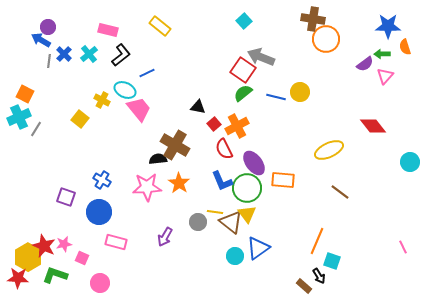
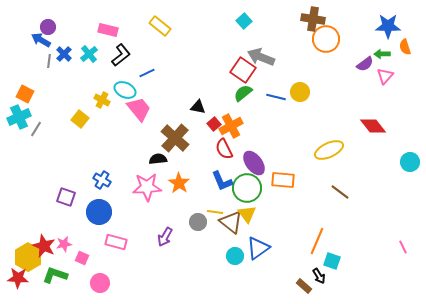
orange cross at (237, 126): moved 6 px left
brown cross at (175, 145): moved 7 px up; rotated 12 degrees clockwise
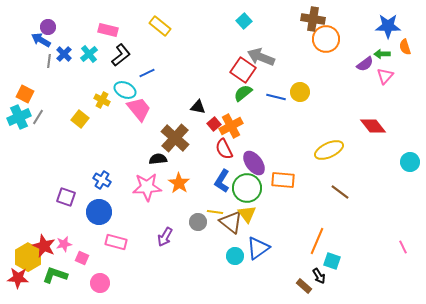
gray line at (36, 129): moved 2 px right, 12 px up
blue L-shape at (222, 181): rotated 55 degrees clockwise
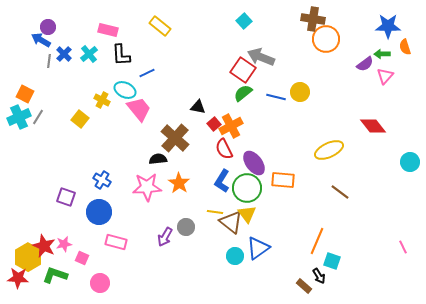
black L-shape at (121, 55): rotated 125 degrees clockwise
gray circle at (198, 222): moved 12 px left, 5 px down
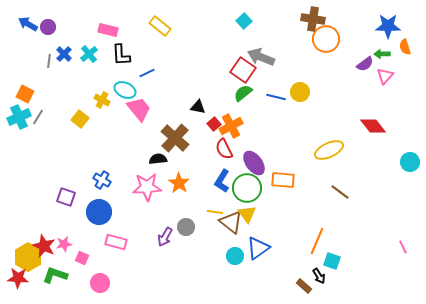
blue arrow at (41, 40): moved 13 px left, 16 px up
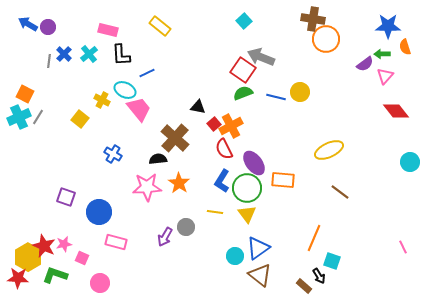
green semicircle at (243, 93): rotated 18 degrees clockwise
red diamond at (373, 126): moved 23 px right, 15 px up
blue cross at (102, 180): moved 11 px right, 26 px up
brown triangle at (231, 222): moved 29 px right, 53 px down
orange line at (317, 241): moved 3 px left, 3 px up
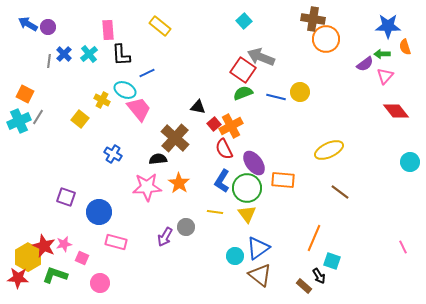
pink rectangle at (108, 30): rotated 72 degrees clockwise
cyan cross at (19, 117): moved 4 px down
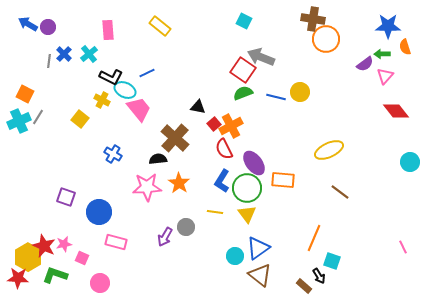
cyan square at (244, 21): rotated 21 degrees counterclockwise
black L-shape at (121, 55): moved 10 px left, 22 px down; rotated 60 degrees counterclockwise
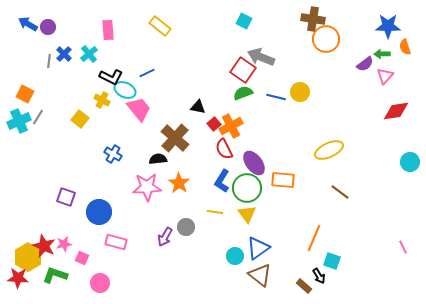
red diamond at (396, 111): rotated 60 degrees counterclockwise
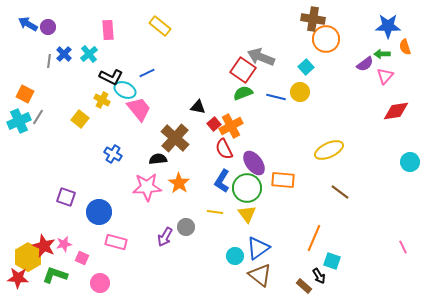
cyan square at (244, 21): moved 62 px right, 46 px down; rotated 21 degrees clockwise
